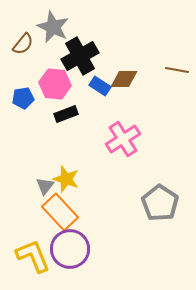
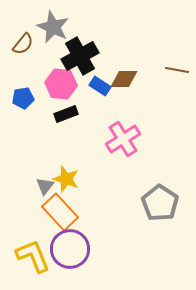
pink hexagon: moved 6 px right
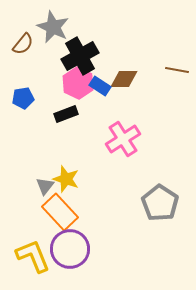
pink hexagon: moved 17 px right, 1 px up; rotated 20 degrees clockwise
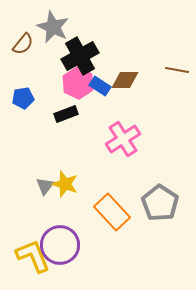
brown diamond: moved 1 px right, 1 px down
yellow star: moved 1 px left, 5 px down
orange rectangle: moved 52 px right
purple circle: moved 10 px left, 4 px up
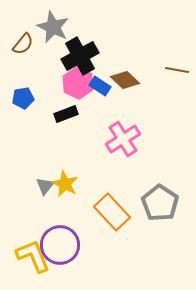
brown diamond: rotated 44 degrees clockwise
yellow star: rotated 8 degrees clockwise
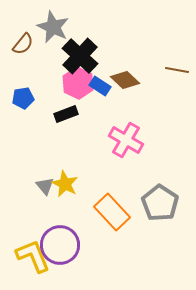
black cross: rotated 18 degrees counterclockwise
pink cross: moved 3 px right, 1 px down; rotated 28 degrees counterclockwise
gray triangle: rotated 18 degrees counterclockwise
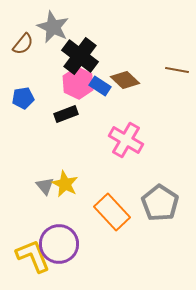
black cross: rotated 6 degrees counterclockwise
purple circle: moved 1 px left, 1 px up
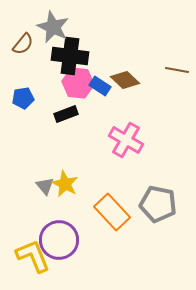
black cross: moved 10 px left; rotated 30 degrees counterclockwise
pink hexagon: rotated 20 degrees counterclockwise
gray pentagon: moved 2 px left, 1 px down; rotated 21 degrees counterclockwise
purple circle: moved 4 px up
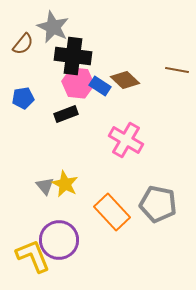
black cross: moved 3 px right
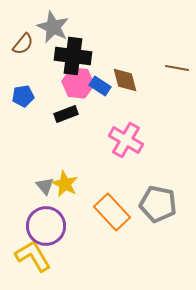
brown line: moved 2 px up
brown diamond: rotated 32 degrees clockwise
blue pentagon: moved 2 px up
purple circle: moved 13 px left, 14 px up
yellow L-shape: rotated 9 degrees counterclockwise
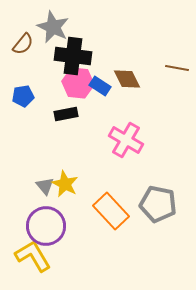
brown diamond: moved 2 px right, 1 px up; rotated 12 degrees counterclockwise
black rectangle: rotated 10 degrees clockwise
orange rectangle: moved 1 px left, 1 px up
